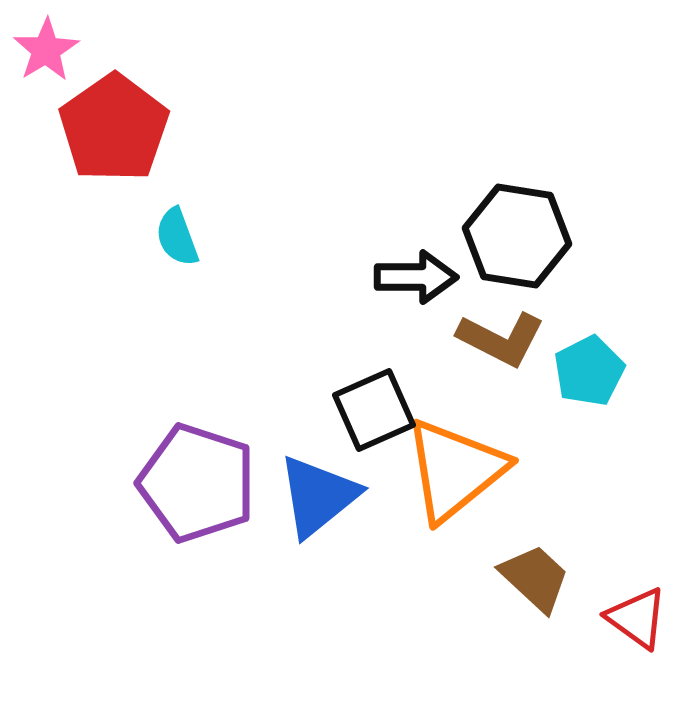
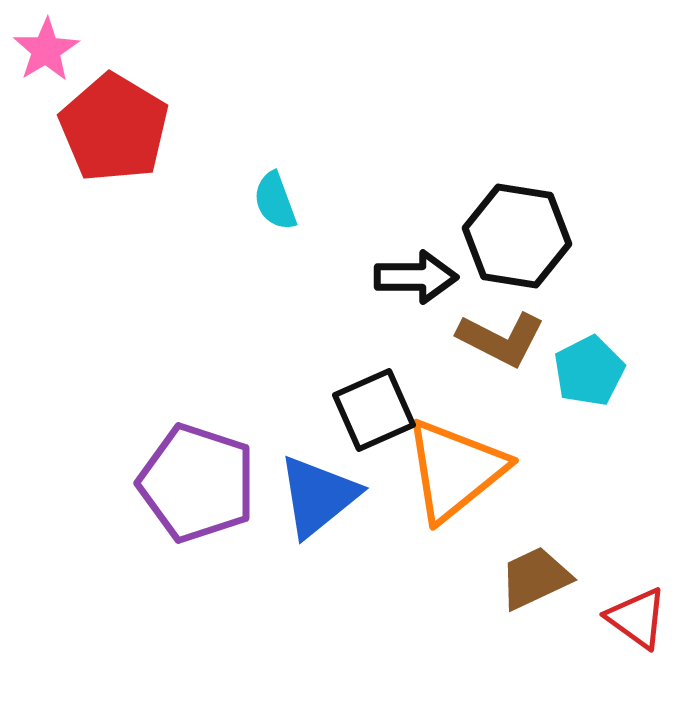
red pentagon: rotated 6 degrees counterclockwise
cyan semicircle: moved 98 px right, 36 px up
brown trapezoid: rotated 68 degrees counterclockwise
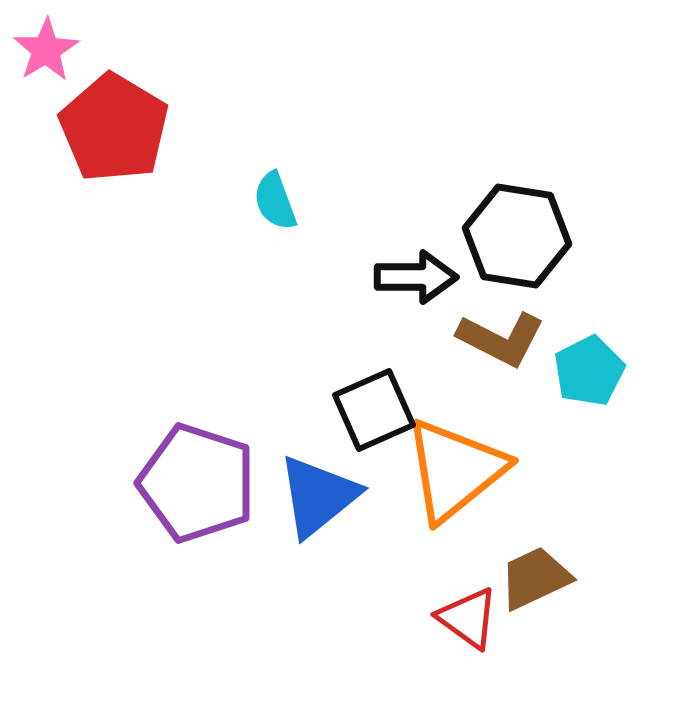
red triangle: moved 169 px left
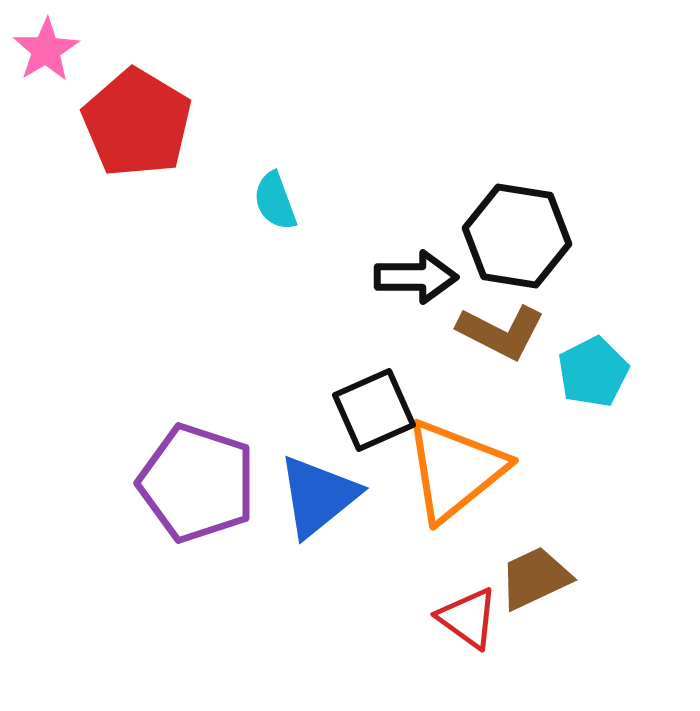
red pentagon: moved 23 px right, 5 px up
brown L-shape: moved 7 px up
cyan pentagon: moved 4 px right, 1 px down
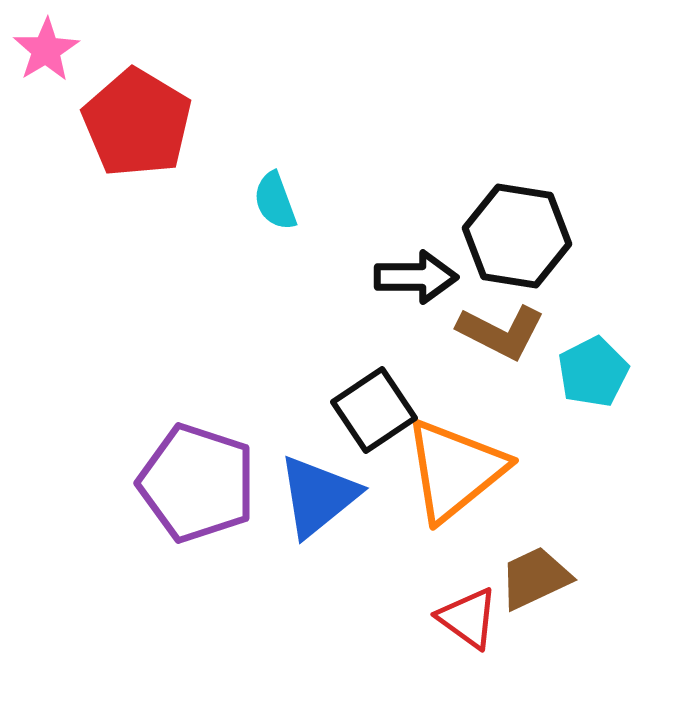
black square: rotated 10 degrees counterclockwise
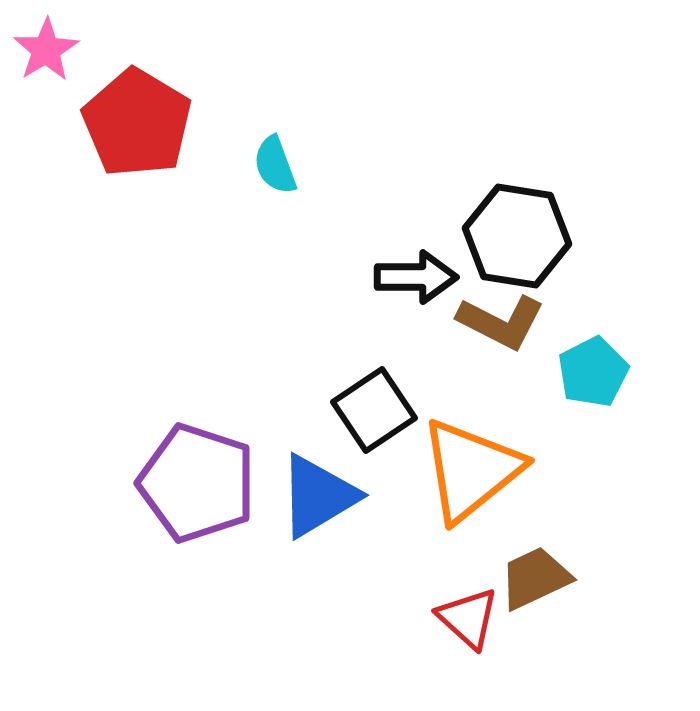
cyan semicircle: moved 36 px up
brown L-shape: moved 10 px up
orange triangle: moved 16 px right
blue triangle: rotated 8 degrees clockwise
red triangle: rotated 6 degrees clockwise
